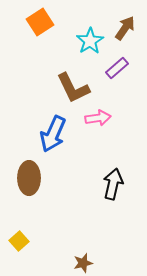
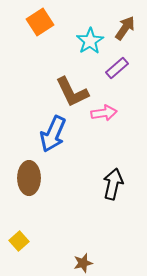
brown L-shape: moved 1 px left, 4 px down
pink arrow: moved 6 px right, 5 px up
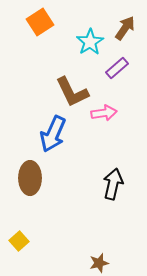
cyan star: moved 1 px down
brown ellipse: moved 1 px right
brown star: moved 16 px right
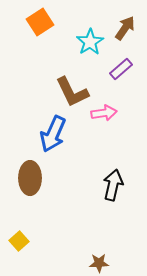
purple rectangle: moved 4 px right, 1 px down
black arrow: moved 1 px down
brown star: rotated 12 degrees clockwise
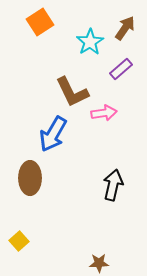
blue arrow: rotated 6 degrees clockwise
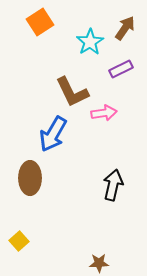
purple rectangle: rotated 15 degrees clockwise
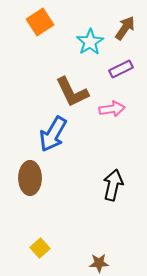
pink arrow: moved 8 px right, 4 px up
yellow square: moved 21 px right, 7 px down
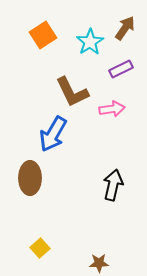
orange square: moved 3 px right, 13 px down
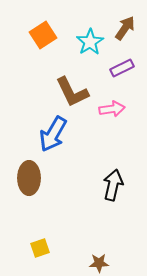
purple rectangle: moved 1 px right, 1 px up
brown ellipse: moved 1 px left
yellow square: rotated 24 degrees clockwise
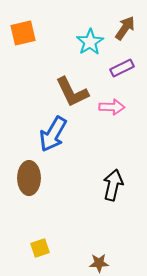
orange square: moved 20 px left, 2 px up; rotated 20 degrees clockwise
pink arrow: moved 2 px up; rotated 10 degrees clockwise
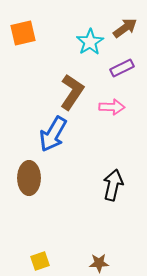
brown arrow: rotated 20 degrees clockwise
brown L-shape: rotated 120 degrees counterclockwise
yellow square: moved 13 px down
